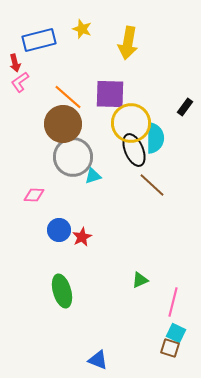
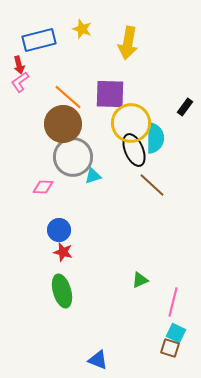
red arrow: moved 4 px right, 2 px down
pink diamond: moved 9 px right, 8 px up
red star: moved 19 px left, 15 px down; rotated 30 degrees counterclockwise
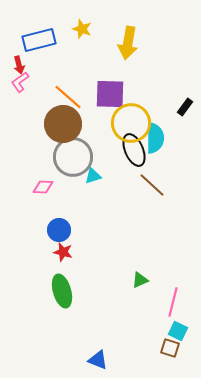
cyan square: moved 2 px right, 2 px up
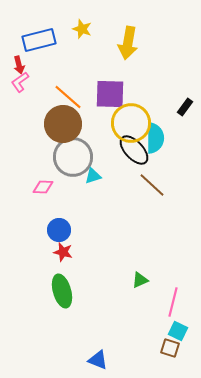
black ellipse: rotated 20 degrees counterclockwise
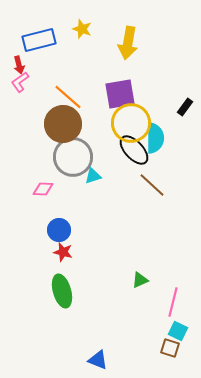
purple square: moved 10 px right; rotated 12 degrees counterclockwise
pink diamond: moved 2 px down
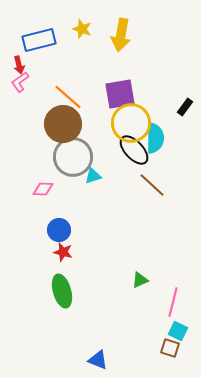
yellow arrow: moved 7 px left, 8 px up
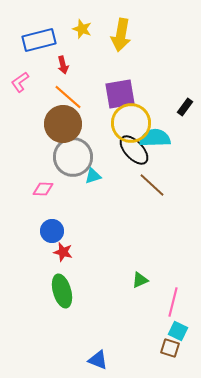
red arrow: moved 44 px right
cyan semicircle: rotated 92 degrees counterclockwise
blue circle: moved 7 px left, 1 px down
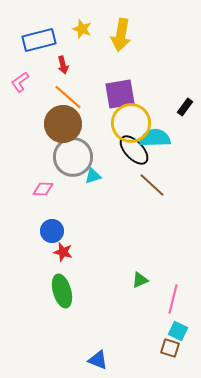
pink line: moved 3 px up
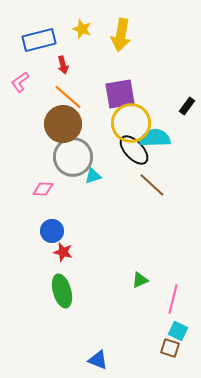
black rectangle: moved 2 px right, 1 px up
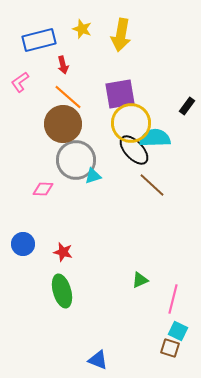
gray circle: moved 3 px right, 3 px down
blue circle: moved 29 px left, 13 px down
